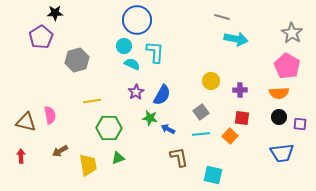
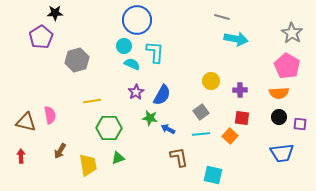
brown arrow: rotated 28 degrees counterclockwise
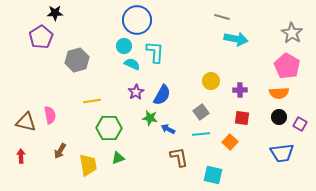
purple square: rotated 24 degrees clockwise
orange square: moved 6 px down
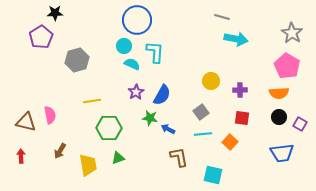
cyan line: moved 2 px right
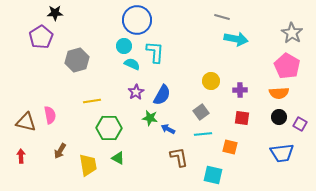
orange square: moved 5 px down; rotated 28 degrees counterclockwise
green triangle: rotated 48 degrees clockwise
